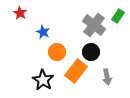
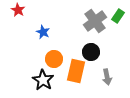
red star: moved 2 px left, 3 px up
gray cross: moved 1 px right, 4 px up; rotated 15 degrees clockwise
orange circle: moved 3 px left, 7 px down
orange rectangle: rotated 25 degrees counterclockwise
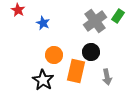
blue star: moved 9 px up
orange circle: moved 4 px up
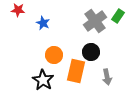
red star: rotated 24 degrees counterclockwise
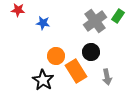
blue star: rotated 16 degrees counterclockwise
orange circle: moved 2 px right, 1 px down
orange rectangle: rotated 45 degrees counterclockwise
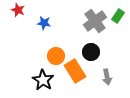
red star: rotated 16 degrees clockwise
blue star: moved 1 px right
orange rectangle: moved 1 px left
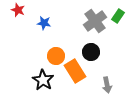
gray arrow: moved 8 px down
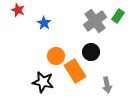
blue star: rotated 24 degrees clockwise
black star: moved 2 px down; rotated 20 degrees counterclockwise
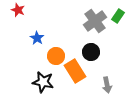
blue star: moved 7 px left, 15 px down
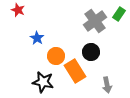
green rectangle: moved 1 px right, 2 px up
